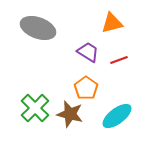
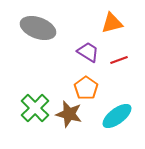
brown star: moved 1 px left
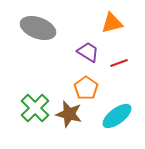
red line: moved 3 px down
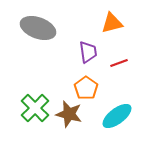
purple trapezoid: rotated 50 degrees clockwise
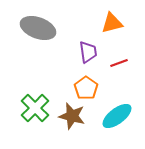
brown star: moved 3 px right, 2 px down
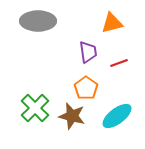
gray ellipse: moved 7 px up; rotated 20 degrees counterclockwise
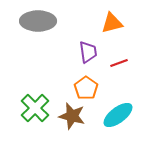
cyan ellipse: moved 1 px right, 1 px up
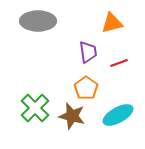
cyan ellipse: rotated 8 degrees clockwise
